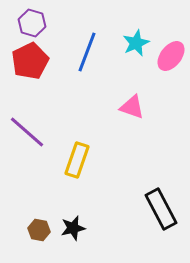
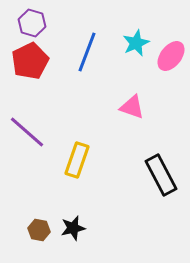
black rectangle: moved 34 px up
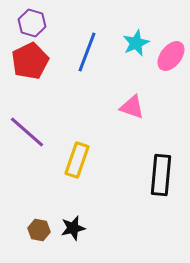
black rectangle: rotated 33 degrees clockwise
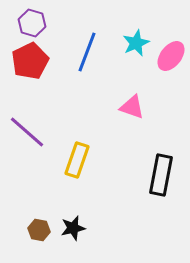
black rectangle: rotated 6 degrees clockwise
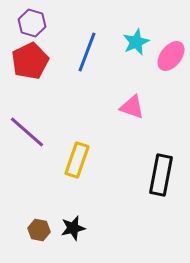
cyan star: moved 1 px up
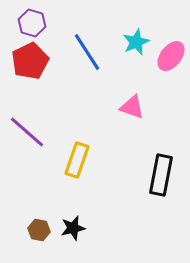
blue line: rotated 54 degrees counterclockwise
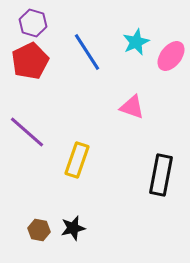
purple hexagon: moved 1 px right
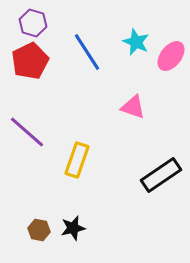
cyan star: rotated 24 degrees counterclockwise
pink triangle: moved 1 px right
black rectangle: rotated 45 degrees clockwise
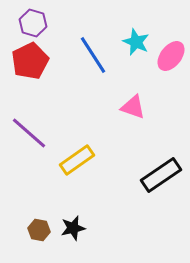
blue line: moved 6 px right, 3 px down
purple line: moved 2 px right, 1 px down
yellow rectangle: rotated 36 degrees clockwise
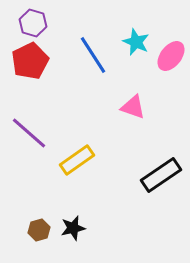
brown hexagon: rotated 25 degrees counterclockwise
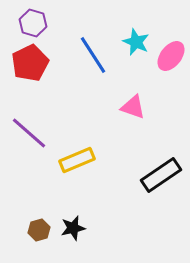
red pentagon: moved 2 px down
yellow rectangle: rotated 12 degrees clockwise
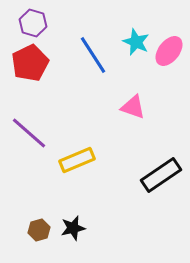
pink ellipse: moved 2 px left, 5 px up
